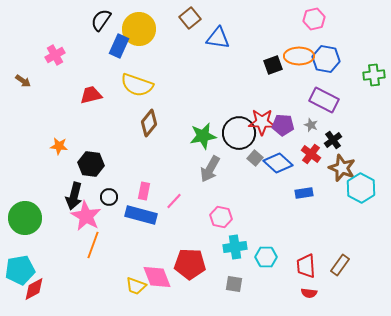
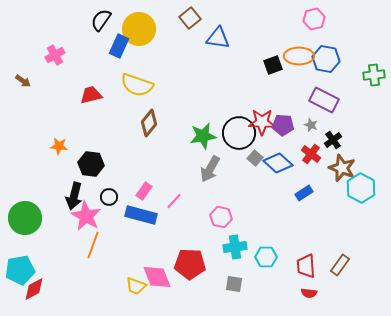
pink rectangle at (144, 191): rotated 24 degrees clockwise
blue rectangle at (304, 193): rotated 24 degrees counterclockwise
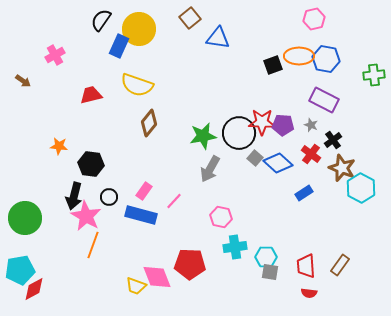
gray square at (234, 284): moved 36 px right, 12 px up
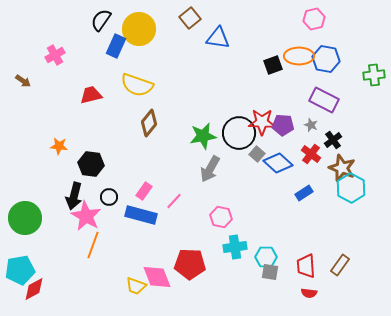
blue rectangle at (119, 46): moved 3 px left
gray square at (255, 158): moved 2 px right, 4 px up
cyan hexagon at (361, 188): moved 10 px left
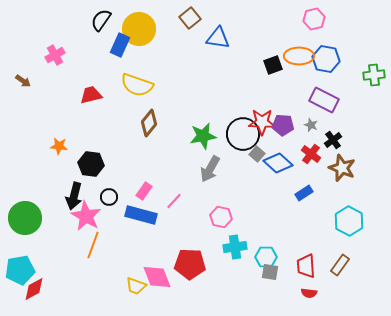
blue rectangle at (116, 46): moved 4 px right, 1 px up
black circle at (239, 133): moved 4 px right, 1 px down
cyan hexagon at (351, 188): moved 2 px left, 33 px down
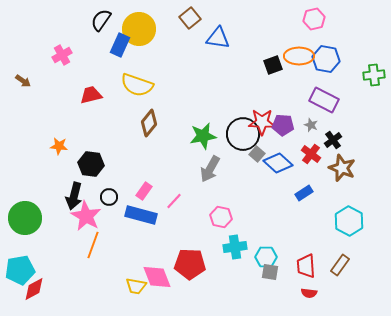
pink cross at (55, 55): moved 7 px right
yellow trapezoid at (136, 286): rotated 10 degrees counterclockwise
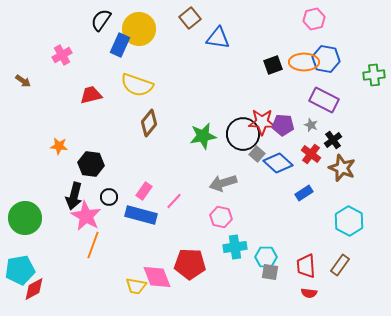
orange ellipse at (299, 56): moved 5 px right, 6 px down
gray arrow at (210, 169): moved 13 px right, 14 px down; rotated 44 degrees clockwise
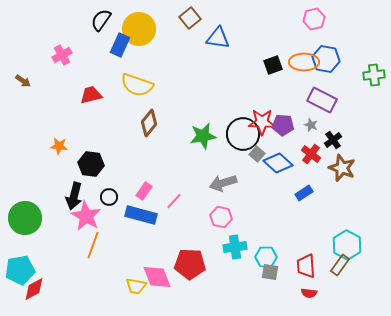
purple rectangle at (324, 100): moved 2 px left
cyan hexagon at (349, 221): moved 2 px left, 24 px down
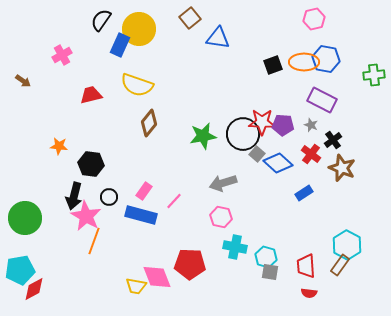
orange line at (93, 245): moved 1 px right, 4 px up
cyan cross at (235, 247): rotated 20 degrees clockwise
cyan hexagon at (266, 257): rotated 15 degrees clockwise
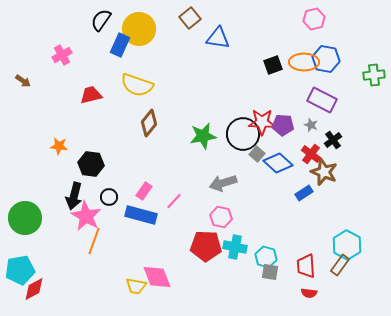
brown star at (342, 168): moved 18 px left, 4 px down
red pentagon at (190, 264): moved 16 px right, 18 px up
